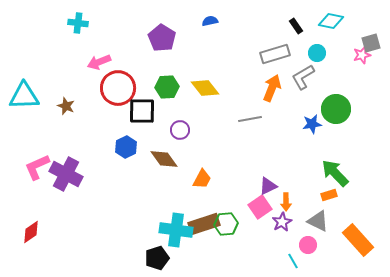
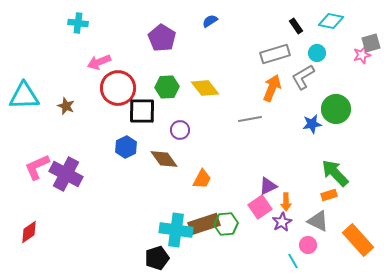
blue semicircle at (210, 21): rotated 21 degrees counterclockwise
red diamond at (31, 232): moved 2 px left
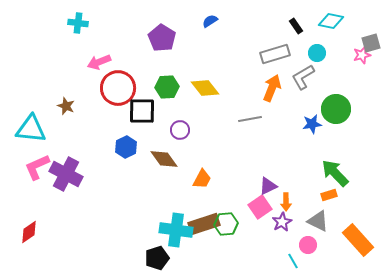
cyan triangle at (24, 96): moved 7 px right, 33 px down; rotated 8 degrees clockwise
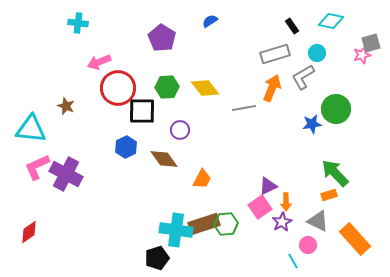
black rectangle at (296, 26): moved 4 px left
gray line at (250, 119): moved 6 px left, 11 px up
orange rectangle at (358, 240): moved 3 px left, 1 px up
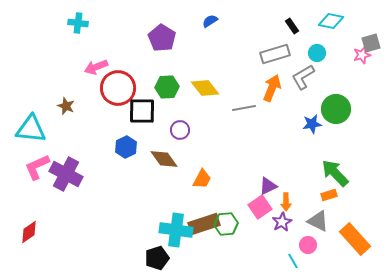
pink arrow at (99, 62): moved 3 px left, 5 px down
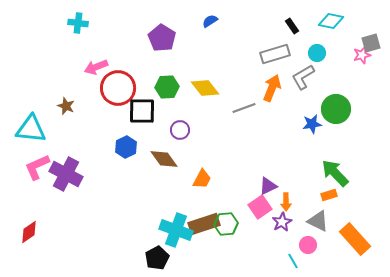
gray line at (244, 108): rotated 10 degrees counterclockwise
cyan cross at (176, 230): rotated 12 degrees clockwise
black pentagon at (157, 258): rotated 10 degrees counterclockwise
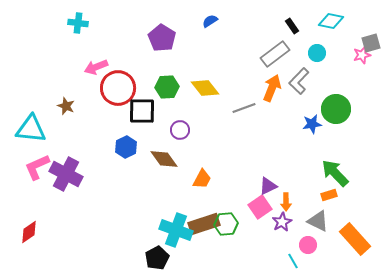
gray rectangle at (275, 54): rotated 20 degrees counterclockwise
gray L-shape at (303, 77): moved 4 px left, 4 px down; rotated 16 degrees counterclockwise
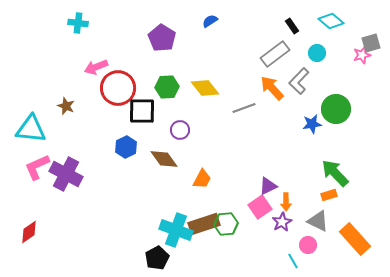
cyan diamond at (331, 21): rotated 30 degrees clockwise
orange arrow at (272, 88): rotated 64 degrees counterclockwise
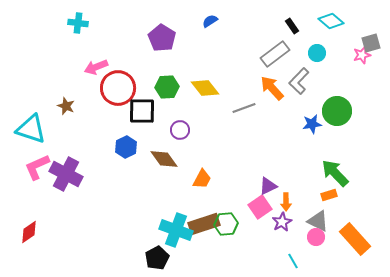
green circle at (336, 109): moved 1 px right, 2 px down
cyan triangle at (31, 129): rotated 12 degrees clockwise
pink circle at (308, 245): moved 8 px right, 8 px up
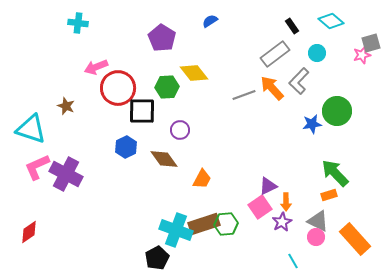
yellow diamond at (205, 88): moved 11 px left, 15 px up
gray line at (244, 108): moved 13 px up
